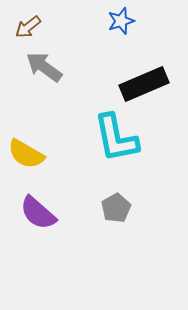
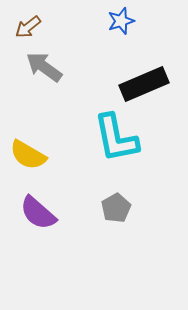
yellow semicircle: moved 2 px right, 1 px down
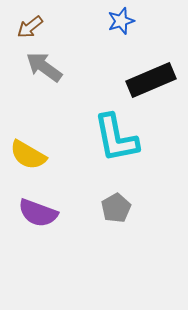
brown arrow: moved 2 px right
black rectangle: moved 7 px right, 4 px up
purple semicircle: rotated 21 degrees counterclockwise
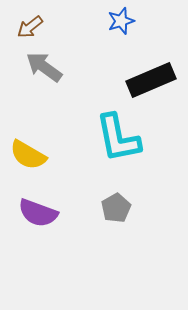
cyan L-shape: moved 2 px right
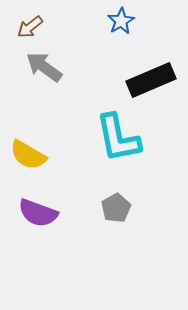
blue star: rotated 12 degrees counterclockwise
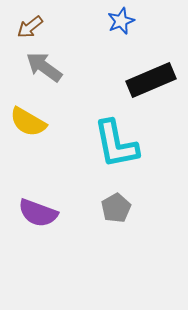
blue star: rotated 8 degrees clockwise
cyan L-shape: moved 2 px left, 6 px down
yellow semicircle: moved 33 px up
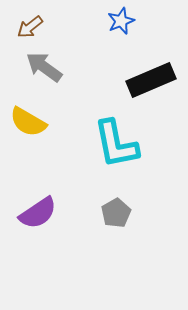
gray pentagon: moved 5 px down
purple semicircle: rotated 54 degrees counterclockwise
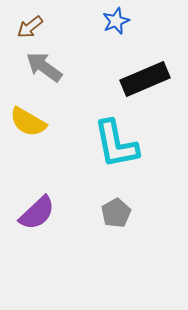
blue star: moved 5 px left
black rectangle: moved 6 px left, 1 px up
purple semicircle: moved 1 px left; rotated 9 degrees counterclockwise
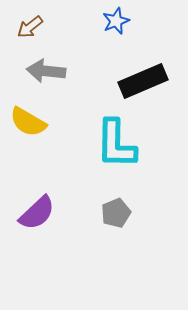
gray arrow: moved 2 px right, 4 px down; rotated 30 degrees counterclockwise
black rectangle: moved 2 px left, 2 px down
cyan L-shape: rotated 12 degrees clockwise
gray pentagon: rotated 8 degrees clockwise
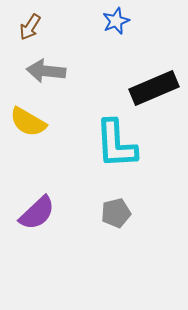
brown arrow: rotated 20 degrees counterclockwise
black rectangle: moved 11 px right, 7 px down
cyan L-shape: rotated 4 degrees counterclockwise
gray pentagon: rotated 8 degrees clockwise
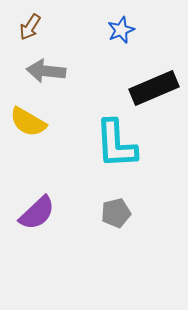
blue star: moved 5 px right, 9 px down
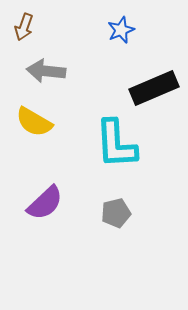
brown arrow: moved 6 px left; rotated 12 degrees counterclockwise
yellow semicircle: moved 6 px right
purple semicircle: moved 8 px right, 10 px up
